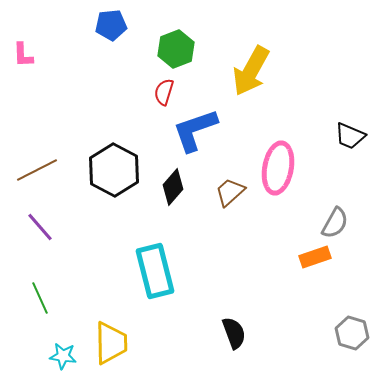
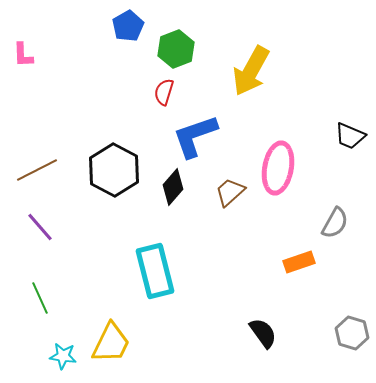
blue pentagon: moved 17 px right, 1 px down; rotated 24 degrees counterclockwise
blue L-shape: moved 6 px down
orange rectangle: moved 16 px left, 5 px down
black semicircle: moved 29 px right; rotated 16 degrees counterclockwise
yellow trapezoid: rotated 27 degrees clockwise
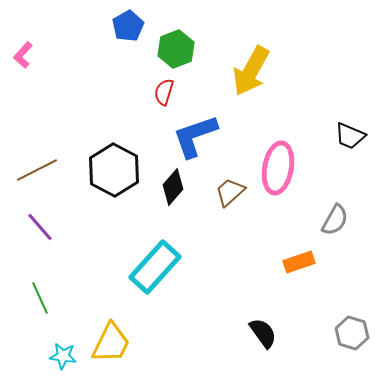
pink L-shape: rotated 44 degrees clockwise
gray semicircle: moved 3 px up
cyan rectangle: moved 4 px up; rotated 56 degrees clockwise
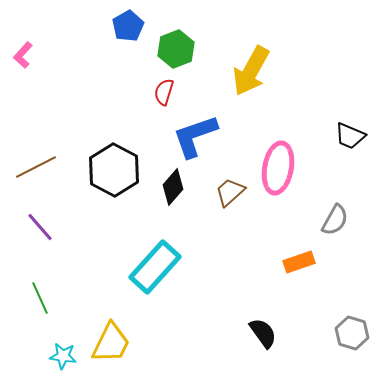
brown line: moved 1 px left, 3 px up
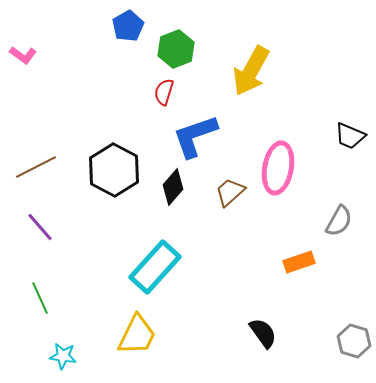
pink L-shape: rotated 96 degrees counterclockwise
gray semicircle: moved 4 px right, 1 px down
gray hexagon: moved 2 px right, 8 px down
yellow trapezoid: moved 26 px right, 8 px up
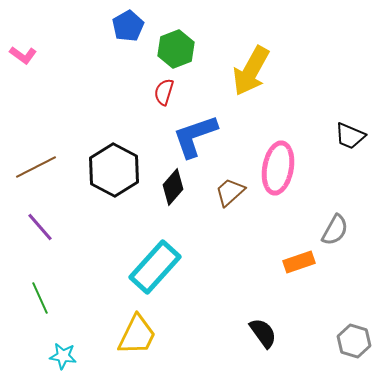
gray semicircle: moved 4 px left, 9 px down
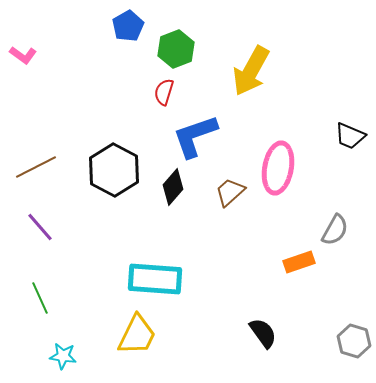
cyan rectangle: moved 12 px down; rotated 52 degrees clockwise
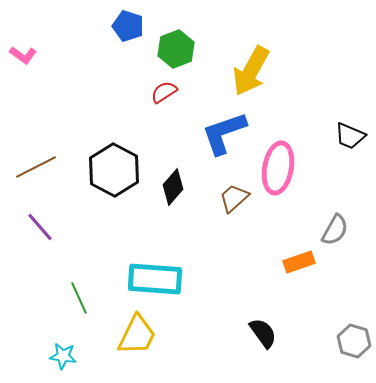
blue pentagon: rotated 24 degrees counterclockwise
red semicircle: rotated 40 degrees clockwise
blue L-shape: moved 29 px right, 3 px up
brown trapezoid: moved 4 px right, 6 px down
green line: moved 39 px right
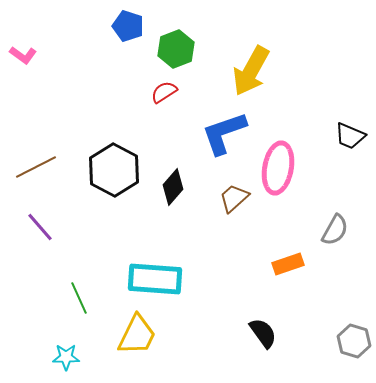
orange rectangle: moved 11 px left, 2 px down
cyan star: moved 3 px right, 1 px down; rotated 8 degrees counterclockwise
